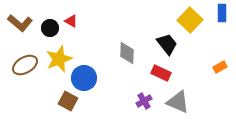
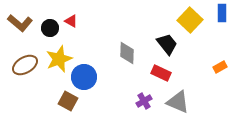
blue circle: moved 1 px up
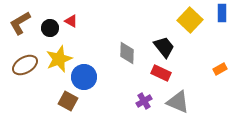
brown L-shape: rotated 110 degrees clockwise
black trapezoid: moved 3 px left, 3 px down
orange rectangle: moved 2 px down
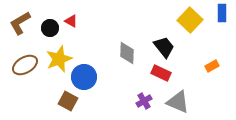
orange rectangle: moved 8 px left, 3 px up
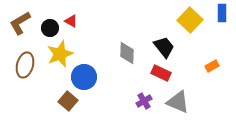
yellow star: moved 1 px right, 5 px up
brown ellipse: rotated 45 degrees counterclockwise
brown square: rotated 12 degrees clockwise
